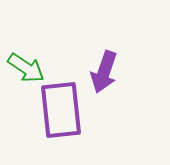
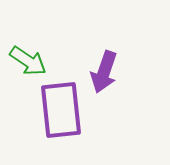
green arrow: moved 2 px right, 7 px up
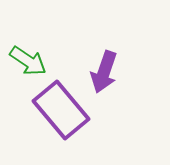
purple rectangle: rotated 34 degrees counterclockwise
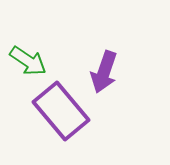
purple rectangle: moved 1 px down
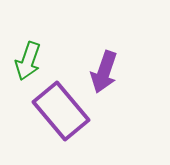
green arrow: rotated 75 degrees clockwise
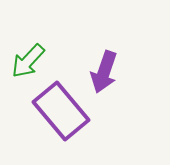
green arrow: rotated 24 degrees clockwise
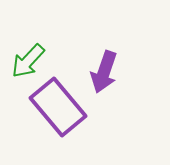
purple rectangle: moved 3 px left, 4 px up
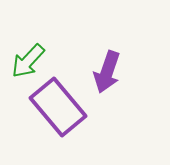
purple arrow: moved 3 px right
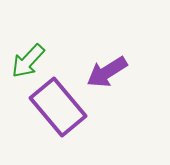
purple arrow: rotated 39 degrees clockwise
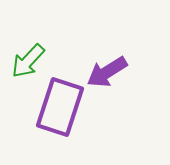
purple rectangle: moved 2 px right; rotated 58 degrees clockwise
